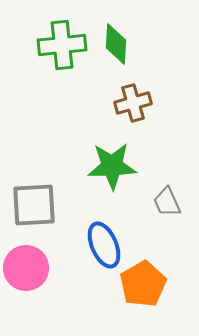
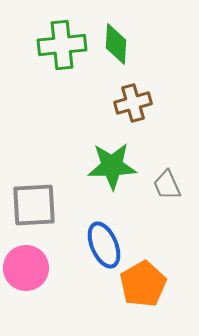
gray trapezoid: moved 17 px up
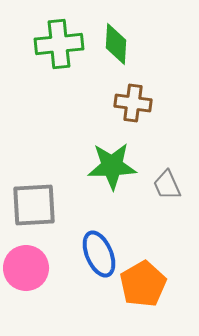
green cross: moved 3 px left, 1 px up
brown cross: rotated 24 degrees clockwise
blue ellipse: moved 5 px left, 9 px down
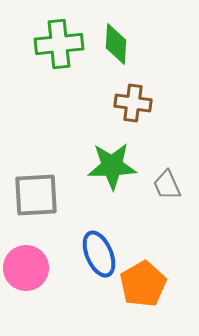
gray square: moved 2 px right, 10 px up
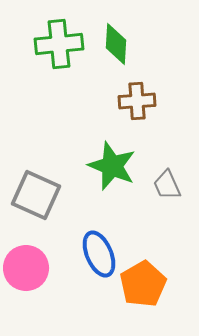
brown cross: moved 4 px right, 2 px up; rotated 12 degrees counterclockwise
green star: rotated 24 degrees clockwise
gray square: rotated 27 degrees clockwise
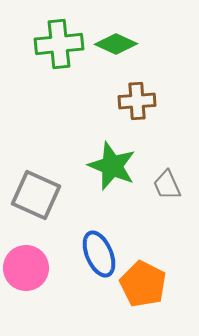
green diamond: rotated 69 degrees counterclockwise
orange pentagon: rotated 15 degrees counterclockwise
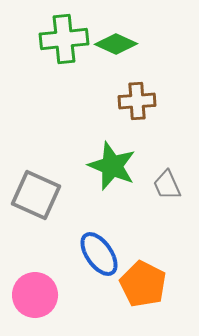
green cross: moved 5 px right, 5 px up
blue ellipse: rotated 12 degrees counterclockwise
pink circle: moved 9 px right, 27 px down
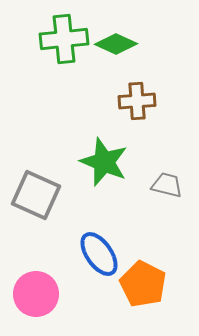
green star: moved 8 px left, 4 px up
gray trapezoid: rotated 128 degrees clockwise
pink circle: moved 1 px right, 1 px up
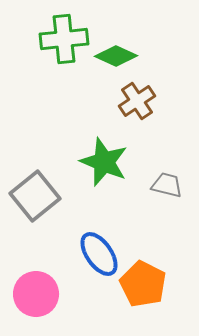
green diamond: moved 12 px down
brown cross: rotated 30 degrees counterclockwise
gray square: moved 1 px left, 1 px down; rotated 27 degrees clockwise
